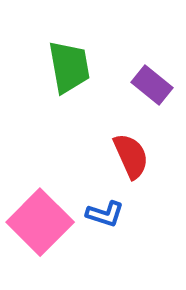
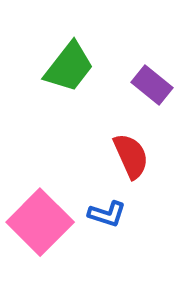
green trapezoid: rotated 48 degrees clockwise
blue L-shape: moved 2 px right
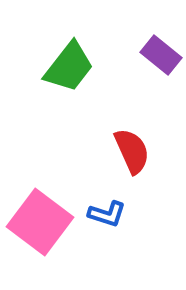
purple rectangle: moved 9 px right, 30 px up
red semicircle: moved 1 px right, 5 px up
pink square: rotated 8 degrees counterclockwise
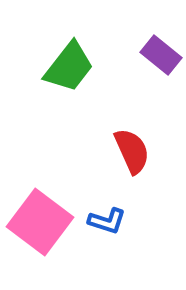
blue L-shape: moved 7 px down
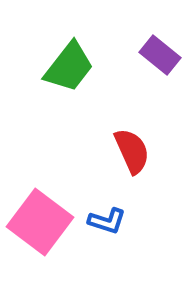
purple rectangle: moved 1 px left
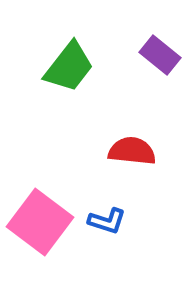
red semicircle: rotated 60 degrees counterclockwise
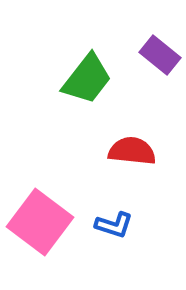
green trapezoid: moved 18 px right, 12 px down
blue L-shape: moved 7 px right, 4 px down
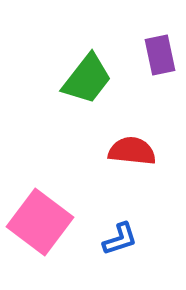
purple rectangle: rotated 39 degrees clockwise
blue L-shape: moved 6 px right, 14 px down; rotated 36 degrees counterclockwise
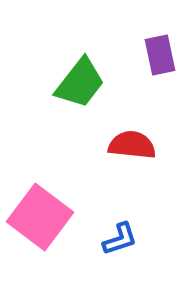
green trapezoid: moved 7 px left, 4 px down
red semicircle: moved 6 px up
pink square: moved 5 px up
